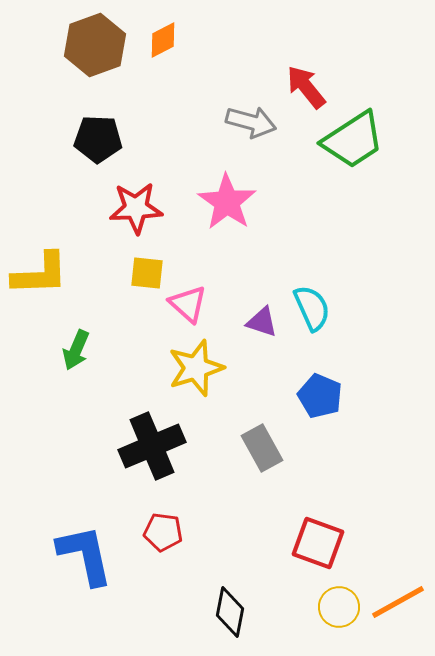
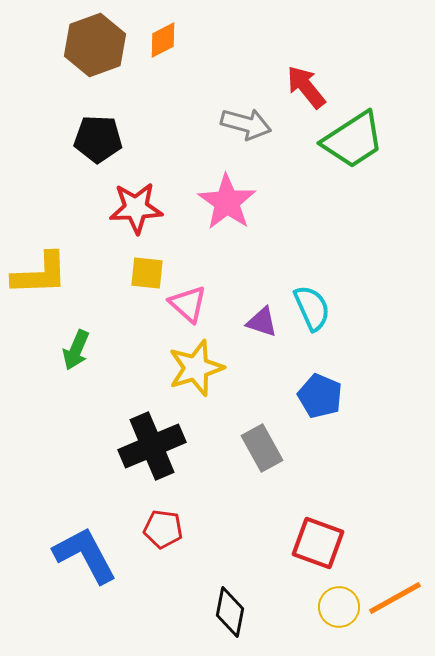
gray arrow: moved 5 px left, 2 px down
red pentagon: moved 3 px up
blue L-shape: rotated 16 degrees counterclockwise
orange line: moved 3 px left, 4 px up
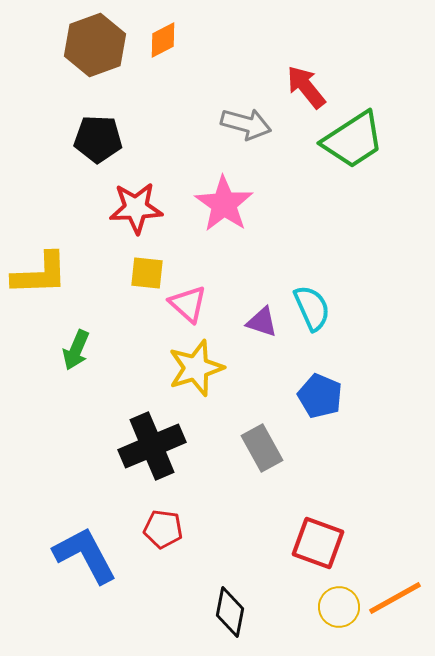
pink star: moved 3 px left, 2 px down
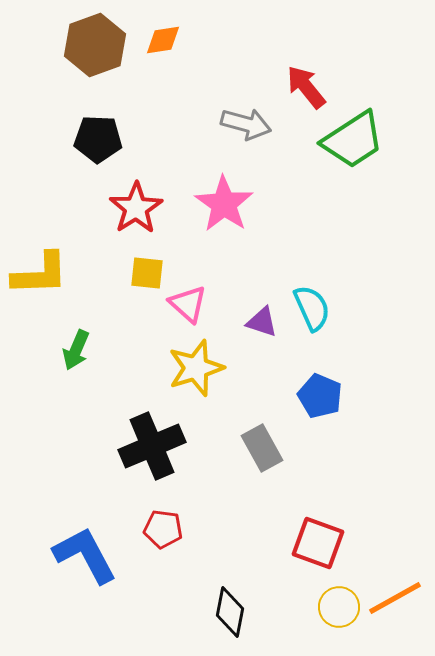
orange diamond: rotated 18 degrees clockwise
red star: rotated 30 degrees counterclockwise
